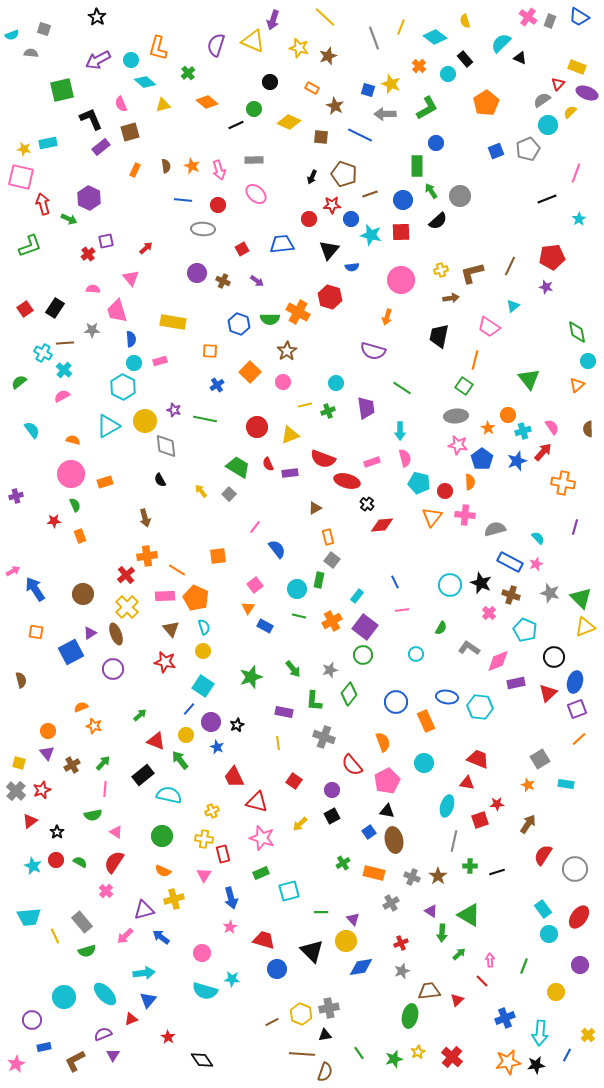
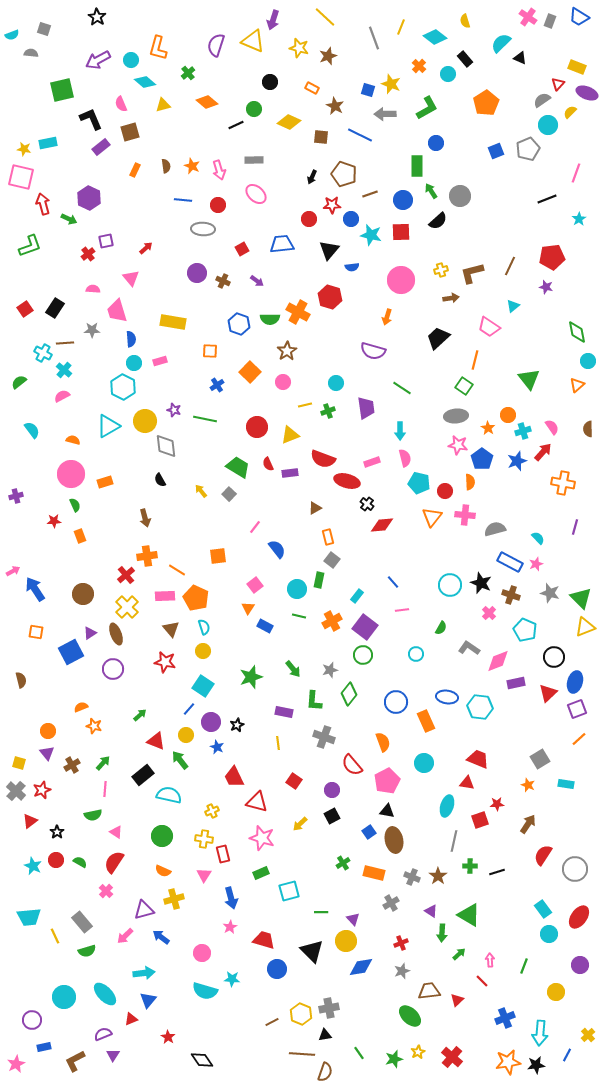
black trapezoid at (439, 336): moved 1 px left, 2 px down; rotated 35 degrees clockwise
blue line at (395, 582): moved 2 px left; rotated 16 degrees counterclockwise
green ellipse at (410, 1016): rotated 60 degrees counterclockwise
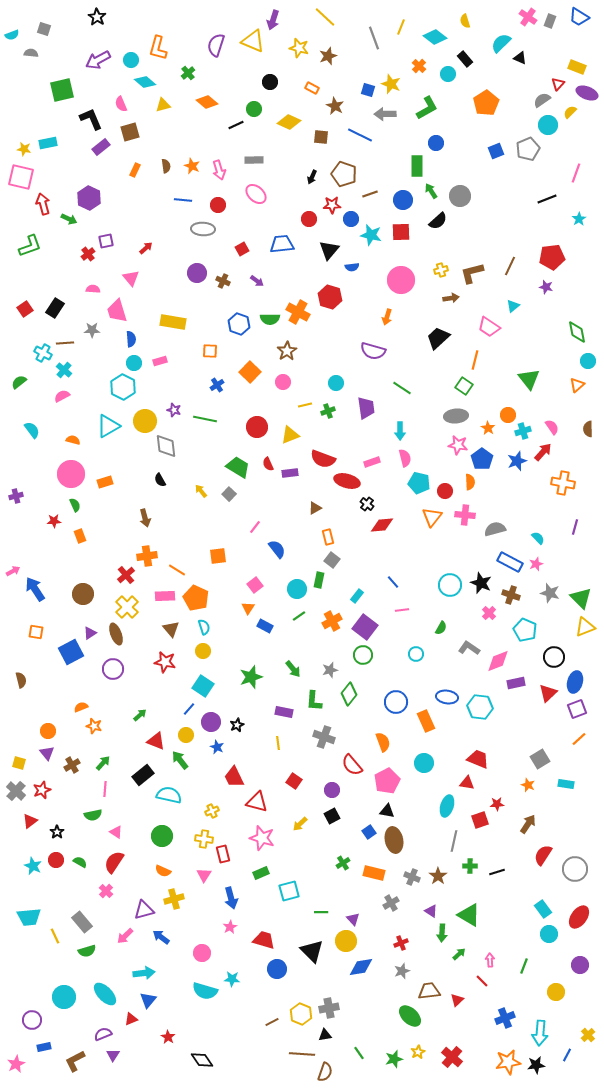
green line at (299, 616): rotated 48 degrees counterclockwise
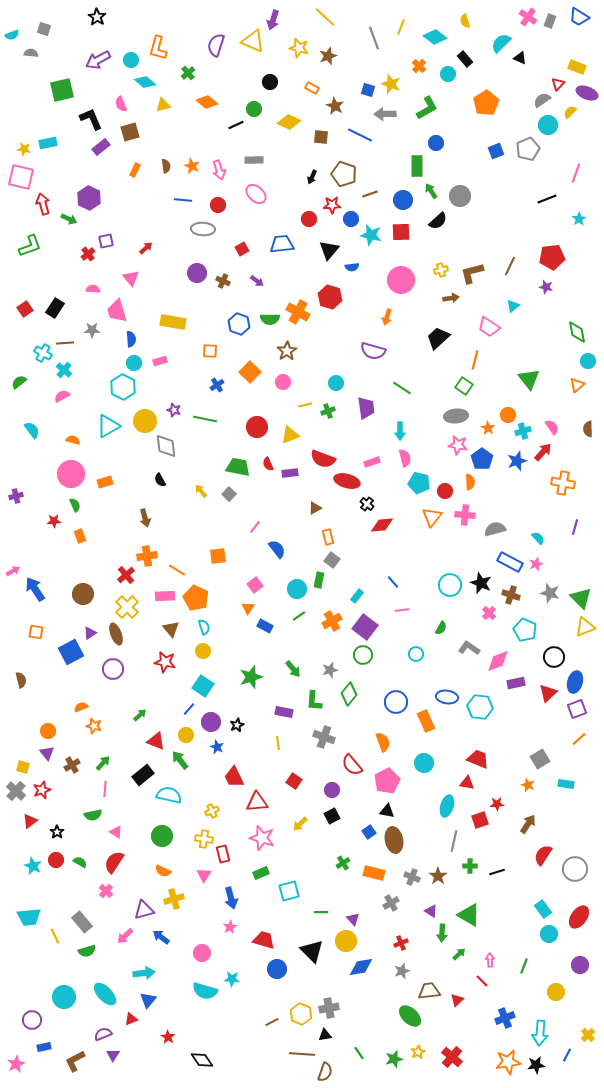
green trapezoid at (238, 467): rotated 20 degrees counterclockwise
yellow square at (19, 763): moved 4 px right, 4 px down
red triangle at (257, 802): rotated 20 degrees counterclockwise
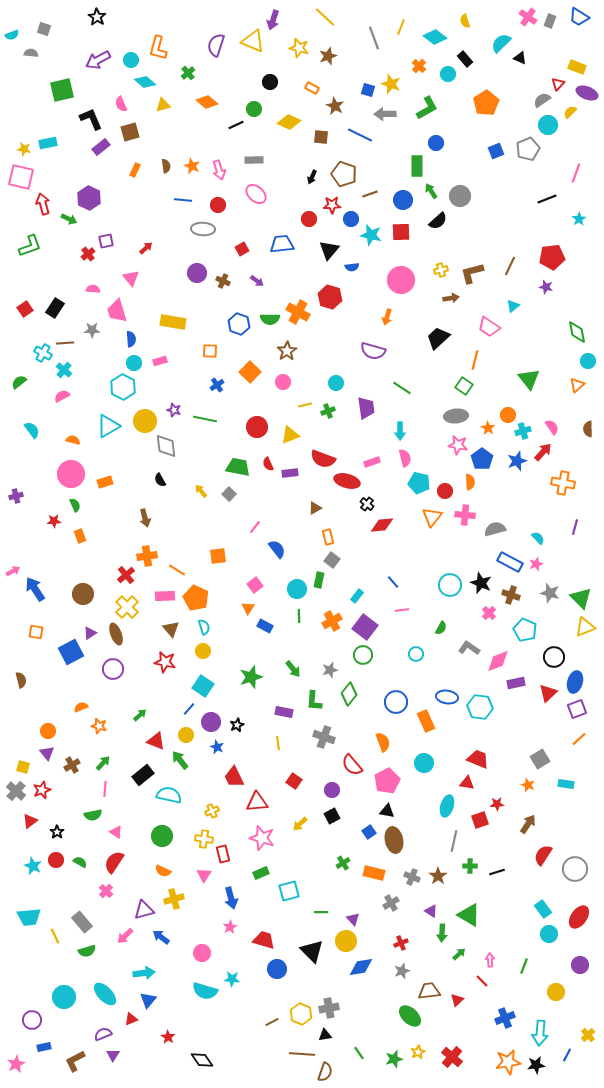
green line at (299, 616): rotated 56 degrees counterclockwise
orange star at (94, 726): moved 5 px right
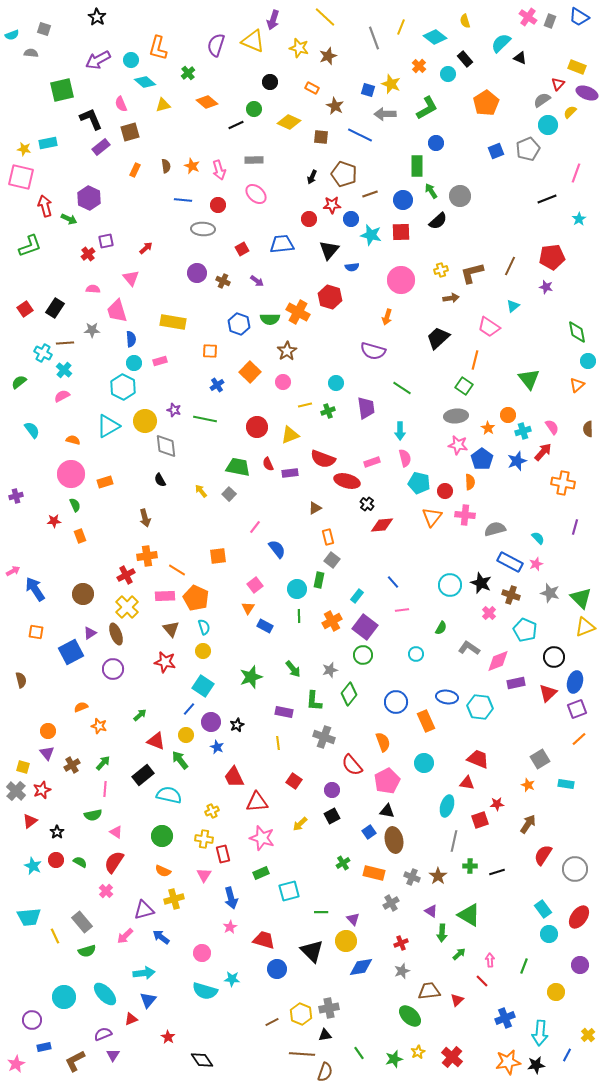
red arrow at (43, 204): moved 2 px right, 2 px down
red cross at (126, 575): rotated 12 degrees clockwise
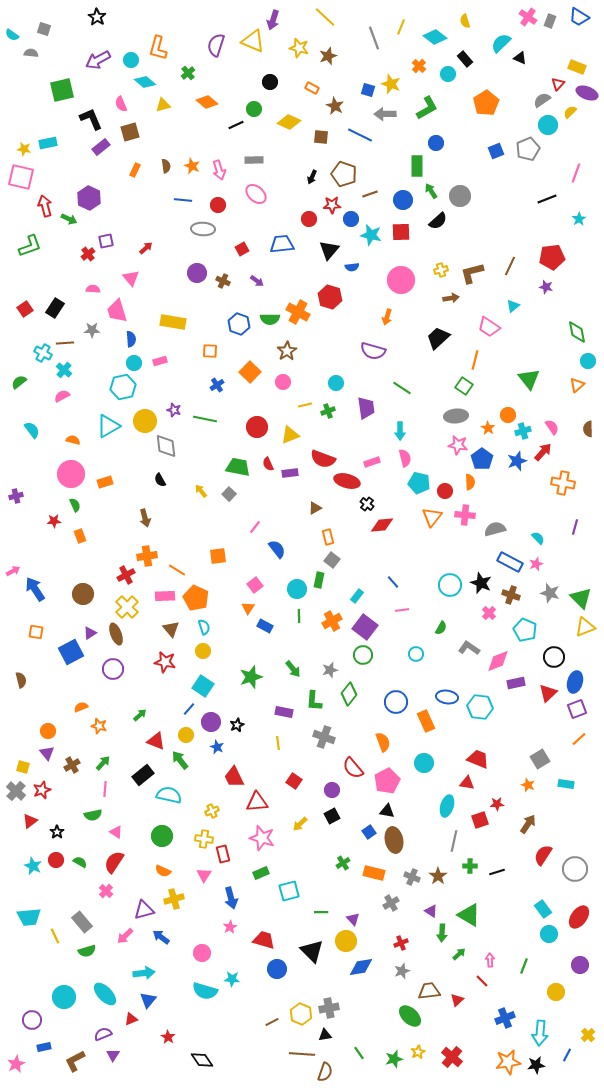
cyan semicircle at (12, 35): rotated 56 degrees clockwise
cyan hexagon at (123, 387): rotated 20 degrees clockwise
red semicircle at (352, 765): moved 1 px right, 3 px down
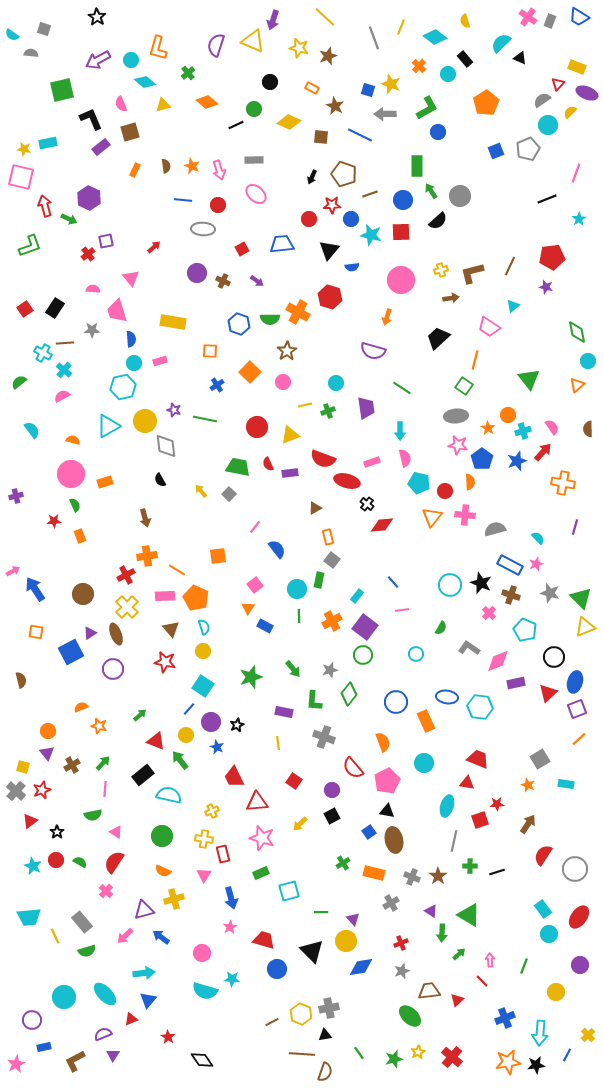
blue circle at (436, 143): moved 2 px right, 11 px up
red arrow at (146, 248): moved 8 px right, 1 px up
blue rectangle at (510, 562): moved 3 px down
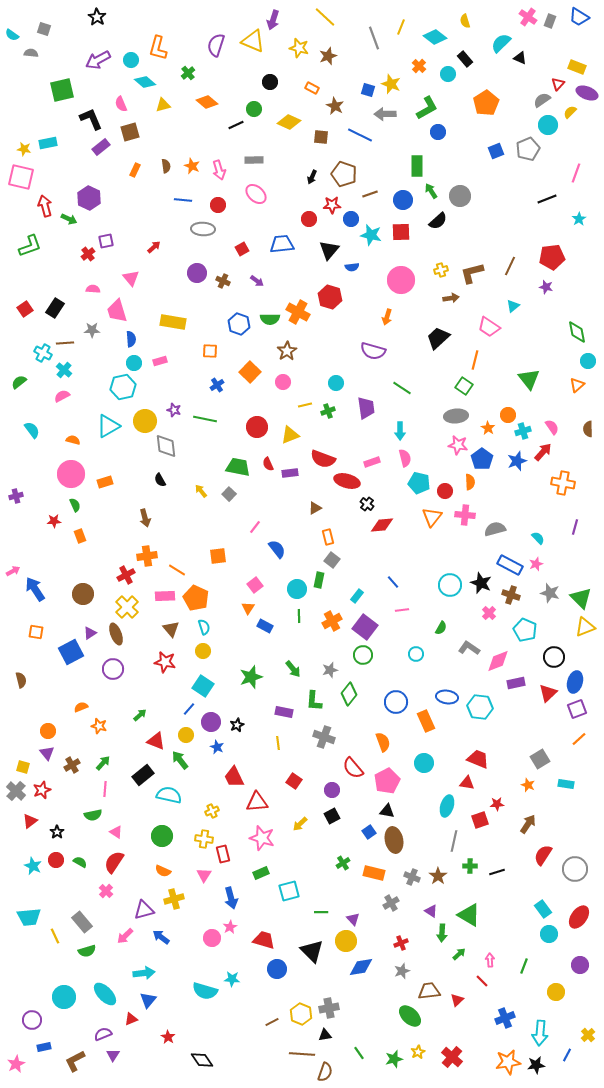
pink circle at (202, 953): moved 10 px right, 15 px up
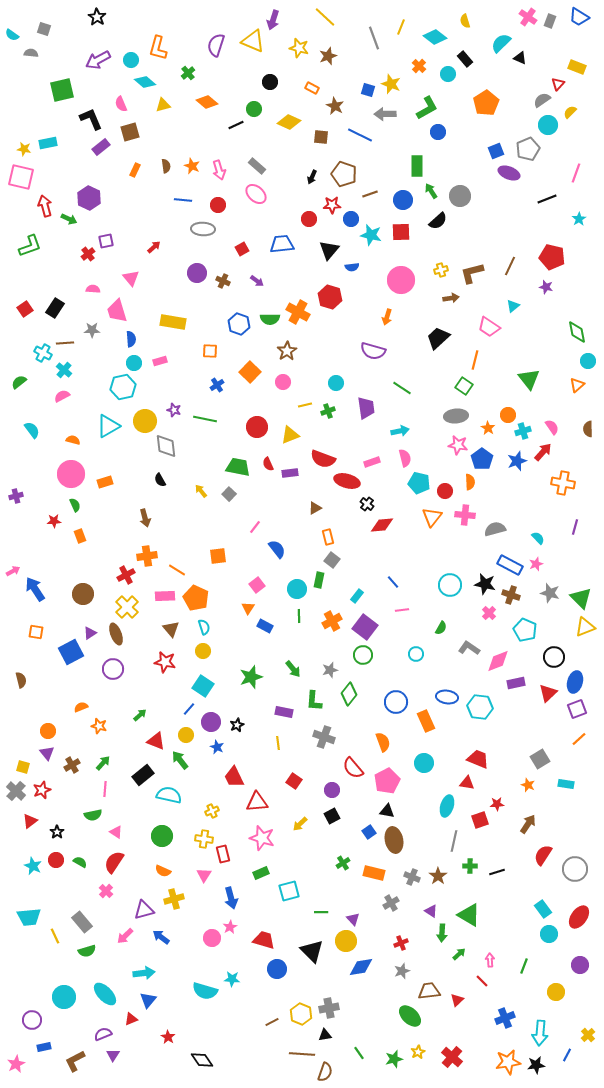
purple ellipse at (587, 93): moved 78 px left, 80 px down
gray rectangle at (254, 160): moved 3 px right, 6 px down; rotated 42 degrees clockwise
red pentagon at (552, 257): rotated 20 degrees clockwise
cyan arrow at (400, 431): rotated 102 degrees counterclockwise
black star at (481, 583): moved 4 px right, 1 px down; rotated 10 degrees counterclockwise
pink square at (255, 585): moved 2 px right
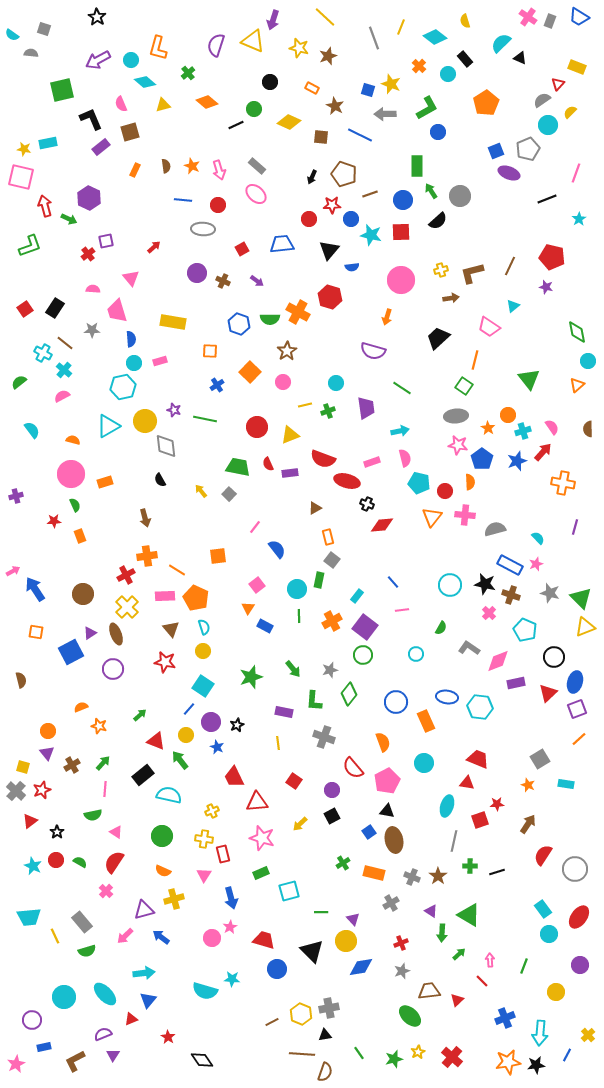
brown line at (65, 343): rotated 42 degrees clockwise
black cross at (367, 504): rotated 16 degrees counterclockwise
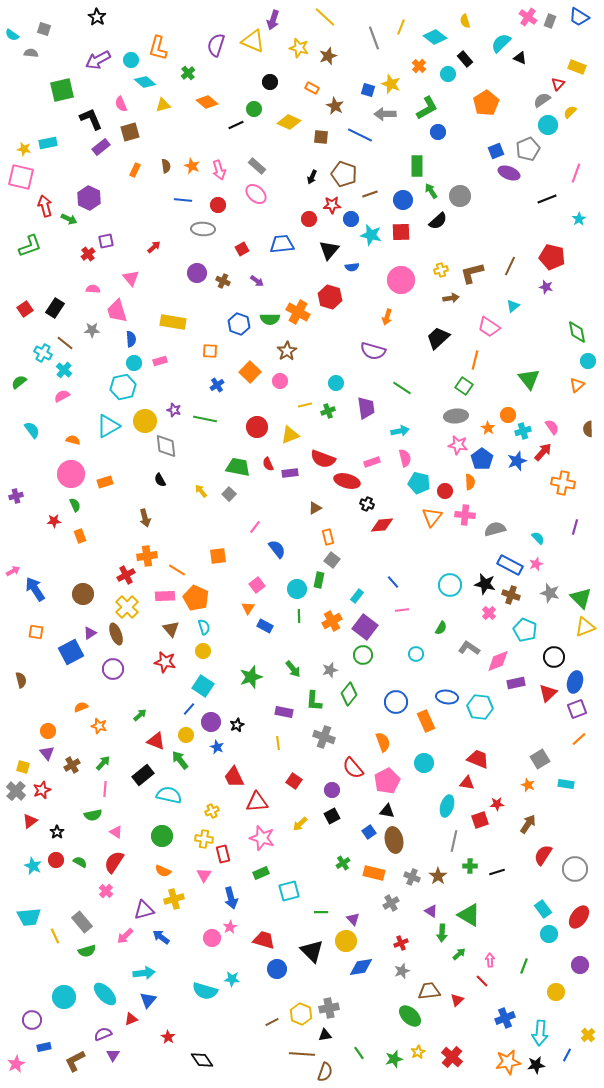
pink circle at (283, 382): moved 3 px left, 1 px up
